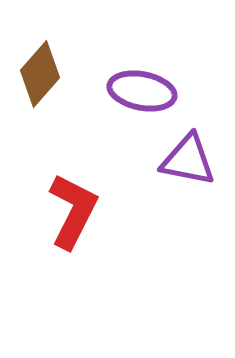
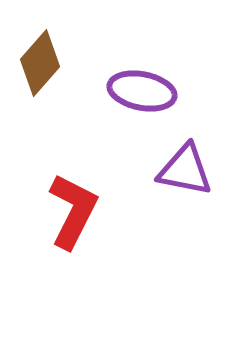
brown diamond: moved 11 px up
purple triangle: moved 3 px left, 10 px down
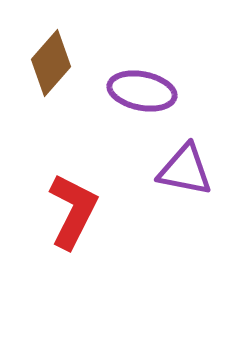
brown diamond: moved 11 px right
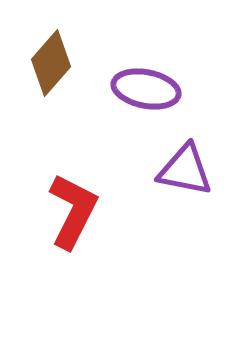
purple ellipse: moved 4 px right, 2 px up
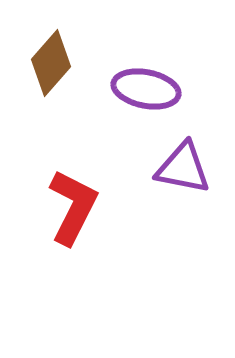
purple triangle: moved 2 px left, 2 px up
red L-shape: moved 4 px up
